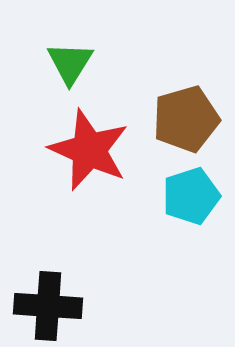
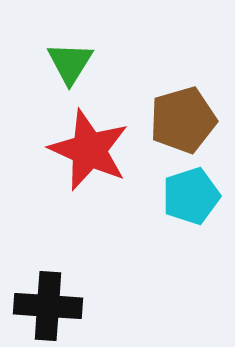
brown pentagon: moved 3 px left, 1 px down
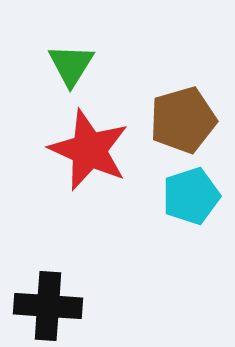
green triangle: moved 1 px right, 2 px down
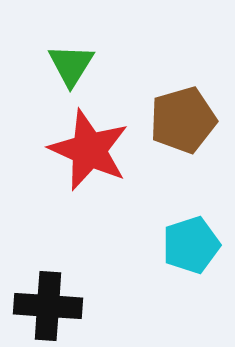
cyan pentagon: moved 49 px down
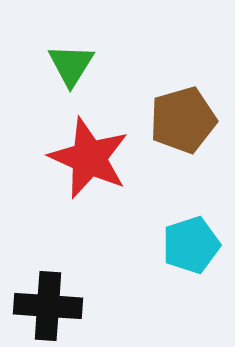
red star: moved 8 px down
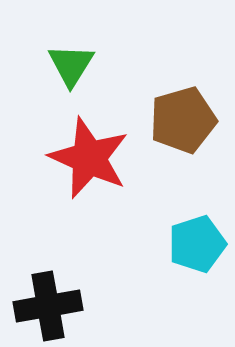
cyan pentagon: moved 6 px right, 1 px up
black cross: rotated 14 degrees counterclockwise
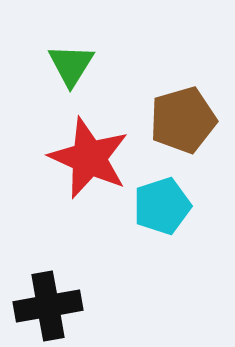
cyan pentagon: moved 35 px left, 38 px up
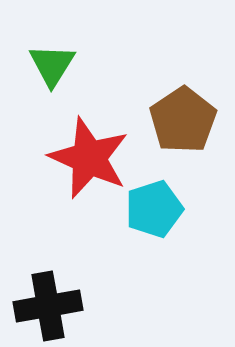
green triangle: moved 19 px left
brown pentagon: rotated 18 degrees counterclockwise
cyan pentagon: moved 8 px left, 3 px down
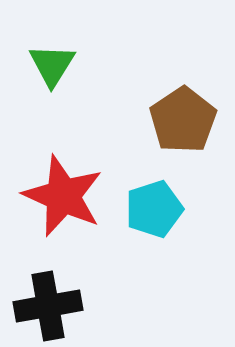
red star: moved 26 px left, 38 px down
